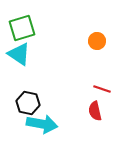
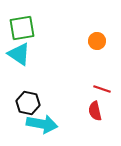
green square: rotated 8 degrees clockwise
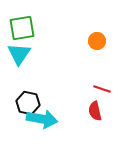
cyan triangle: rotated 30 degrees clockwise
cyan arrow: moved 5 px up
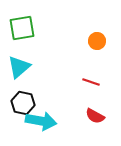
cyan triangle: moved 13 px down; rotated 15 degrees clockwise
red line: moved 11 px left, 7 px up
black hexagon: moved 5 px left
red semicircle: moved 5 px down; rotated 48 degrees counterclockwise
cyan arrow: moved 1 px left, 2 px down
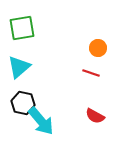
orange circle: moved 1 px right, 7 px down
red line: moved 9 px up
cyan arrow: rotated 40 degrees clockwise
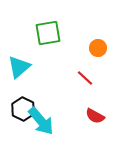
green square: moved 26 px right, 5 px down
red line: moved 6 px left, 5 px down; rotated 24 degrees clockwise
black hexagon: moved 6 px down; rotated 15 degrees clockwise
